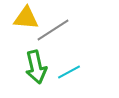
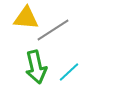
cyan line: rotated 15 degrees counterclockwise
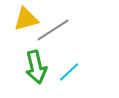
yellow triangle: moved 1 px down; rotated 20 degrees counterclockwise
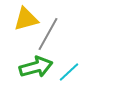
gray line: moved 5 px left, 4 px down; rotated 28 degrees counterclockwise
green arrow: rotated 92 degrees counterclockwise
